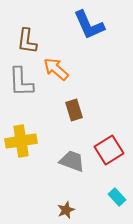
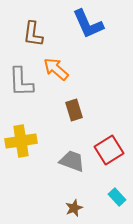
blue L-shape: moved 1 px left, 1 px up
brown L-shape: moved 6 px right, 7 px up
brown star: moved 8 px right, 2 px up
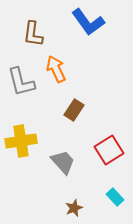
blue L-shape: moved 2 px up; rotated 12 degrees counterclockwise
orange arrow: rotated 24 degrees clockwise
gray L-shape: rotated 12 degrees counterclockwise
brown rectangle: rotated 50 degrees clockwise
gray trapezoid: moved 9 px left, 1 px down; rotated 28 degrees clockwise
cyan rectangle: moved 2 px left
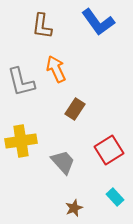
blue L-shape: moved 10 px right
brown L-shape: moved 9 px right, 8 px up
brown rectangle: moved 1 px right, 1 px up
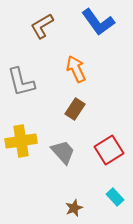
brown L-shape: rotated 52 degrees clockwise
orange arrow: moved 20 px right
gray trapezoid: moved 10 px up
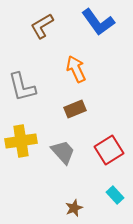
gray L-shape: moved 1 px right, 5 px down
brown rectangle: rotated 35 degrees clockwise
cyan rectangle: moved 2 px up
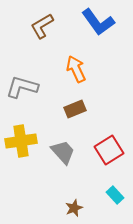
gray L-shape: rotated 120 degrees clockwise
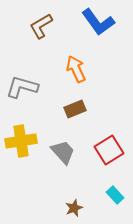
brown L-shape: moved 1 px left
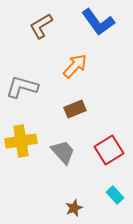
orange arrow: moved 1 px left, 3 px up; rotated 68 degrees clockwise
